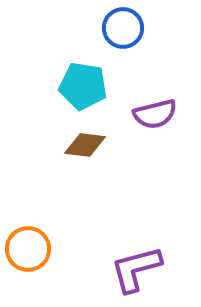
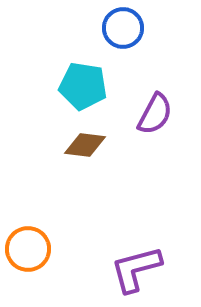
purple semicircle: rotated 48 degrees counterclockwise
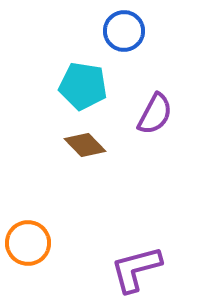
blue circle: moved 1 px right, 3 px down
brown diamond: rotated 39 degrees clockwise
orange circle: moved 6 px up
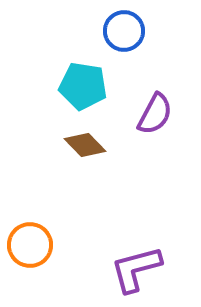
orange circle: moved 2 px right, 2 px down
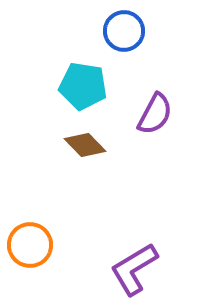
purple L-shape: moved 2 px left; rotated 16 degrees counterclockwise
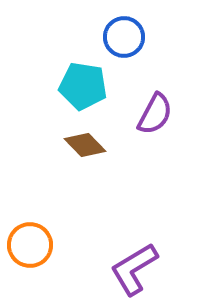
blue circle: moved 6 px down
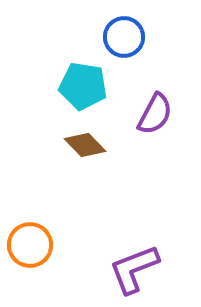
purple L-shape: rotated 10 degrees clockwise
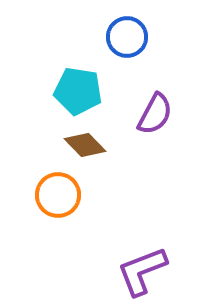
blue circle: moved 3 px right
cyan pentagon: moved 5 px left, 5 px down
orange circle: moved 28 px right, 50 px up
purple L-shape: moved 8 px right, 2 px down
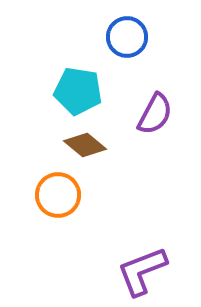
brown diamond: rotated 6 degrees counterclockwise
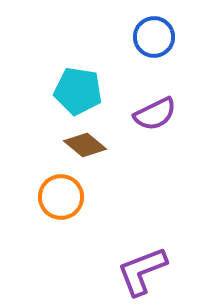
blue circle: moved 27 px right
purple semicircle: rotated 36 degrees clockwise
orange circle: moved 3 px right, 2 px down
